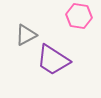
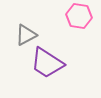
purple trapezoid: moved 6 px left, 3 px down
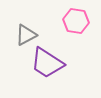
pink hexagon: moved 3 px left, 5 px down
